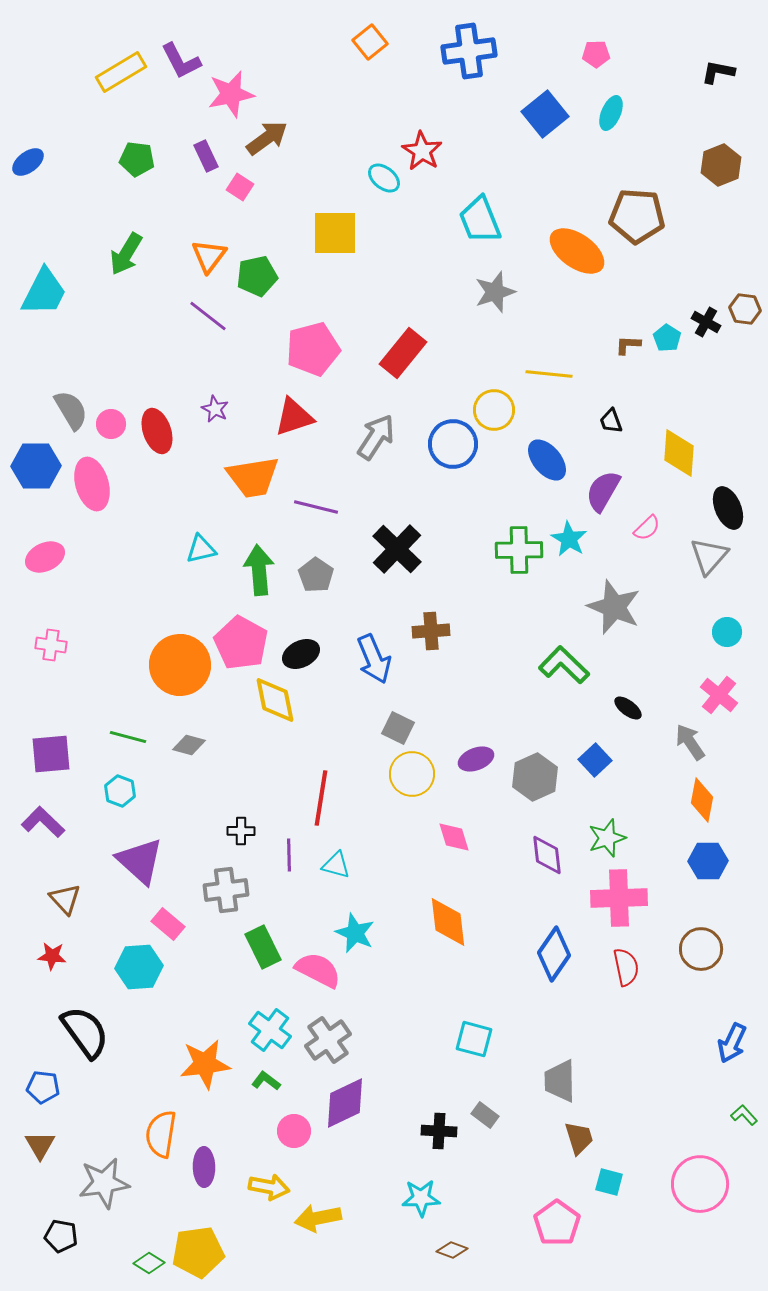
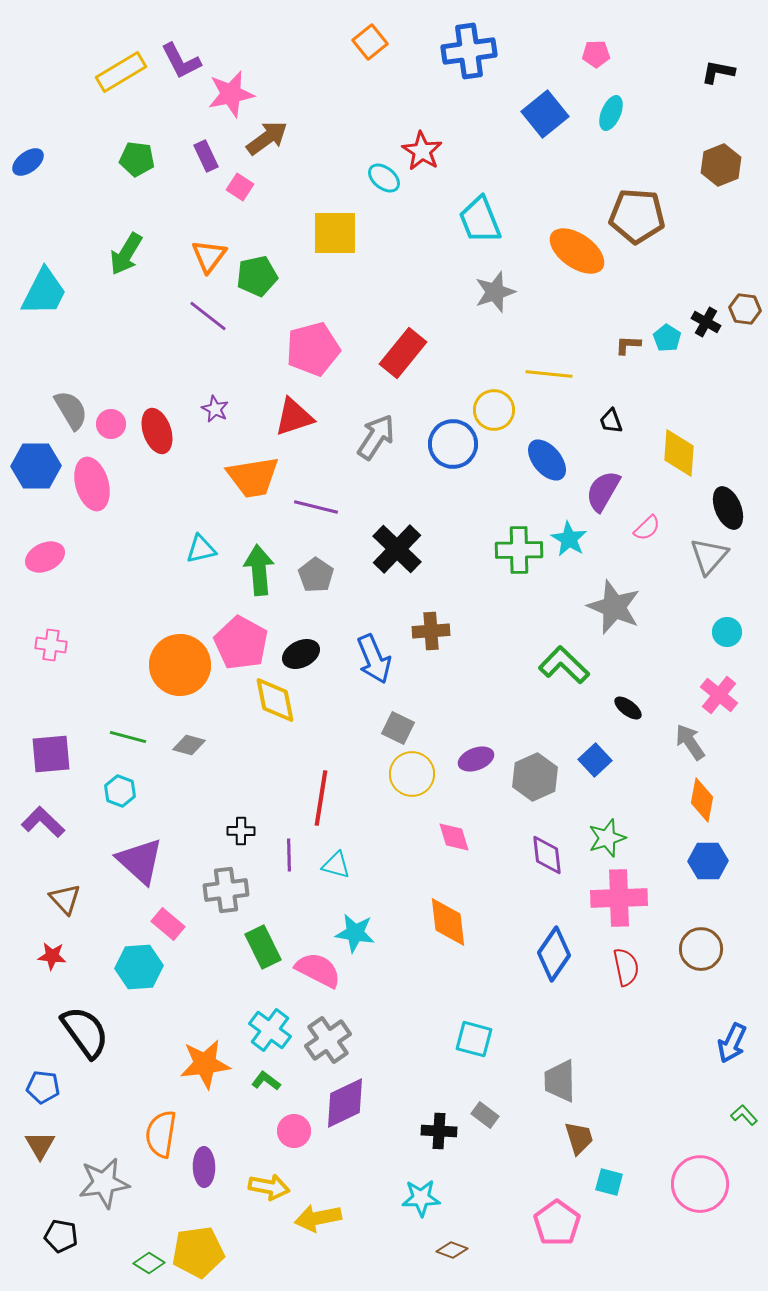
cyan star at (355, 933): rotated 15 degrees counterclockwise
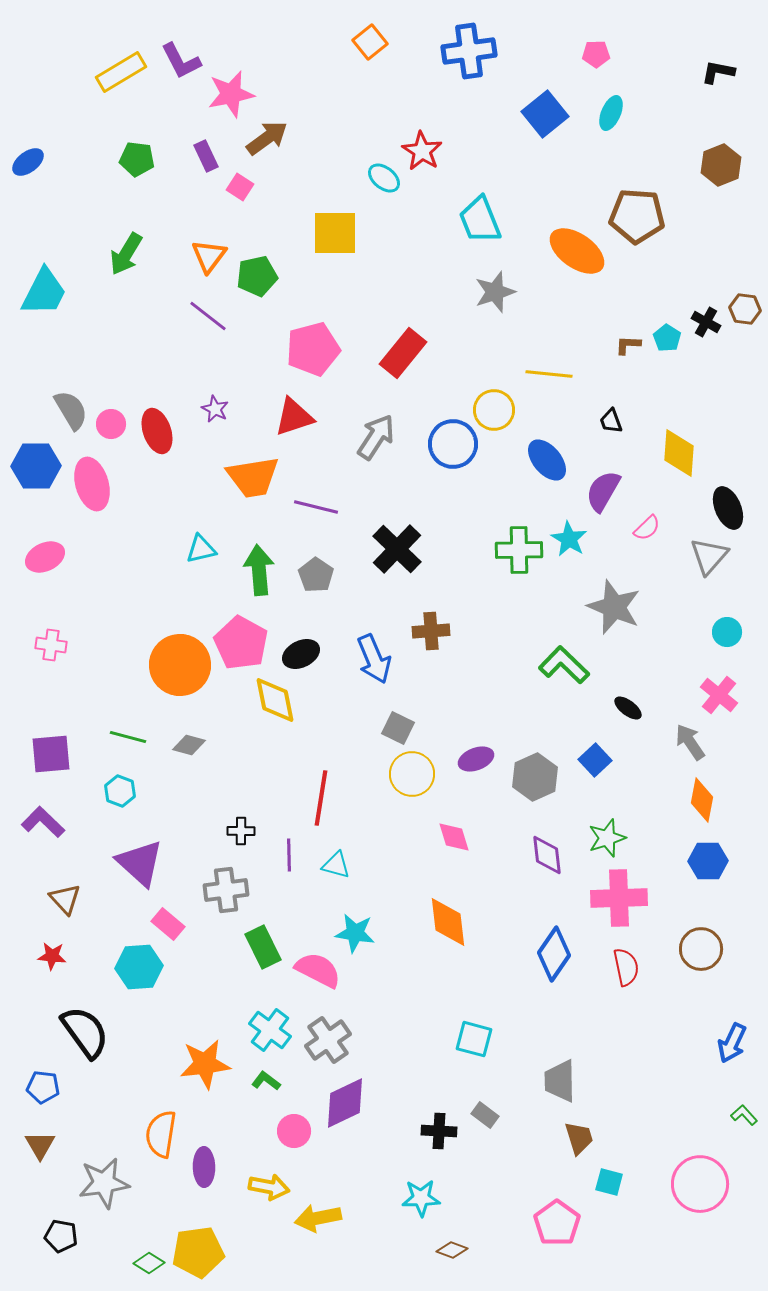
purple triangle at (140, 861): moved 2 px down
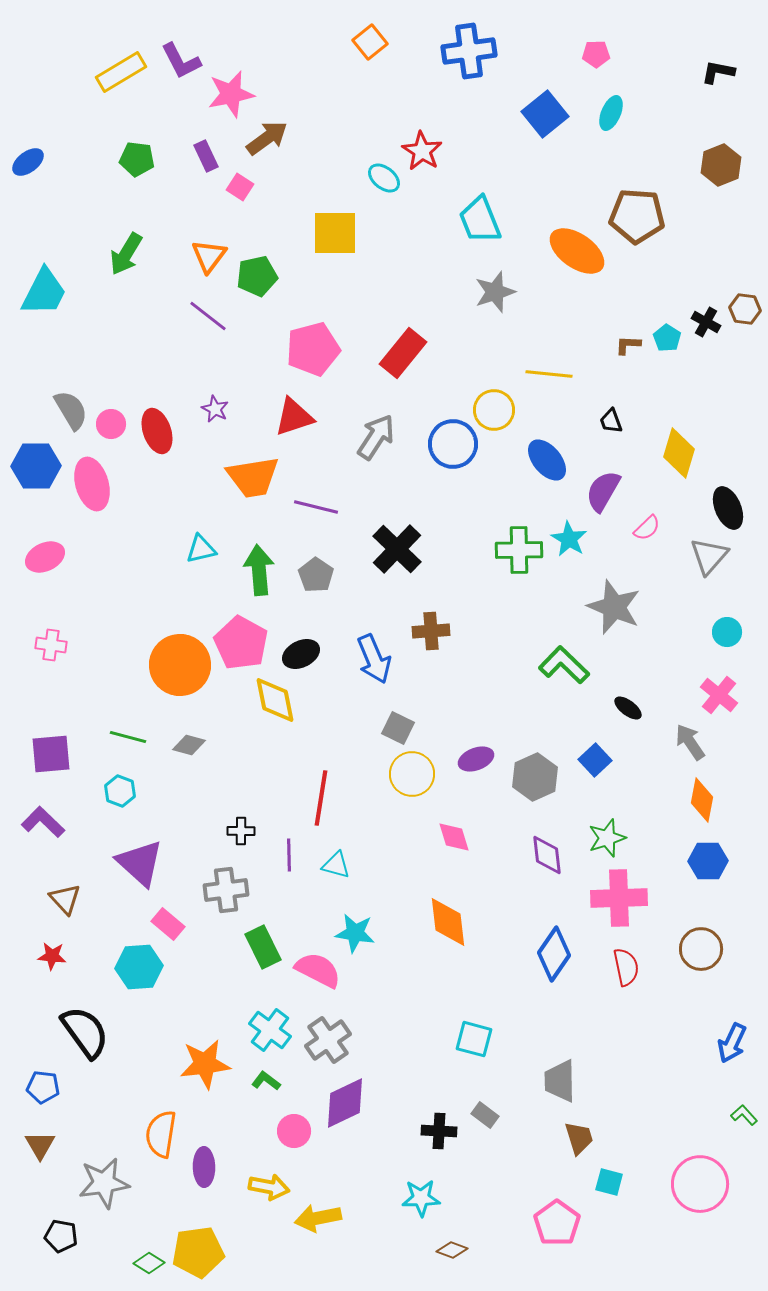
yellow diamond at (679, 453): rotated 12 degrees clockwise
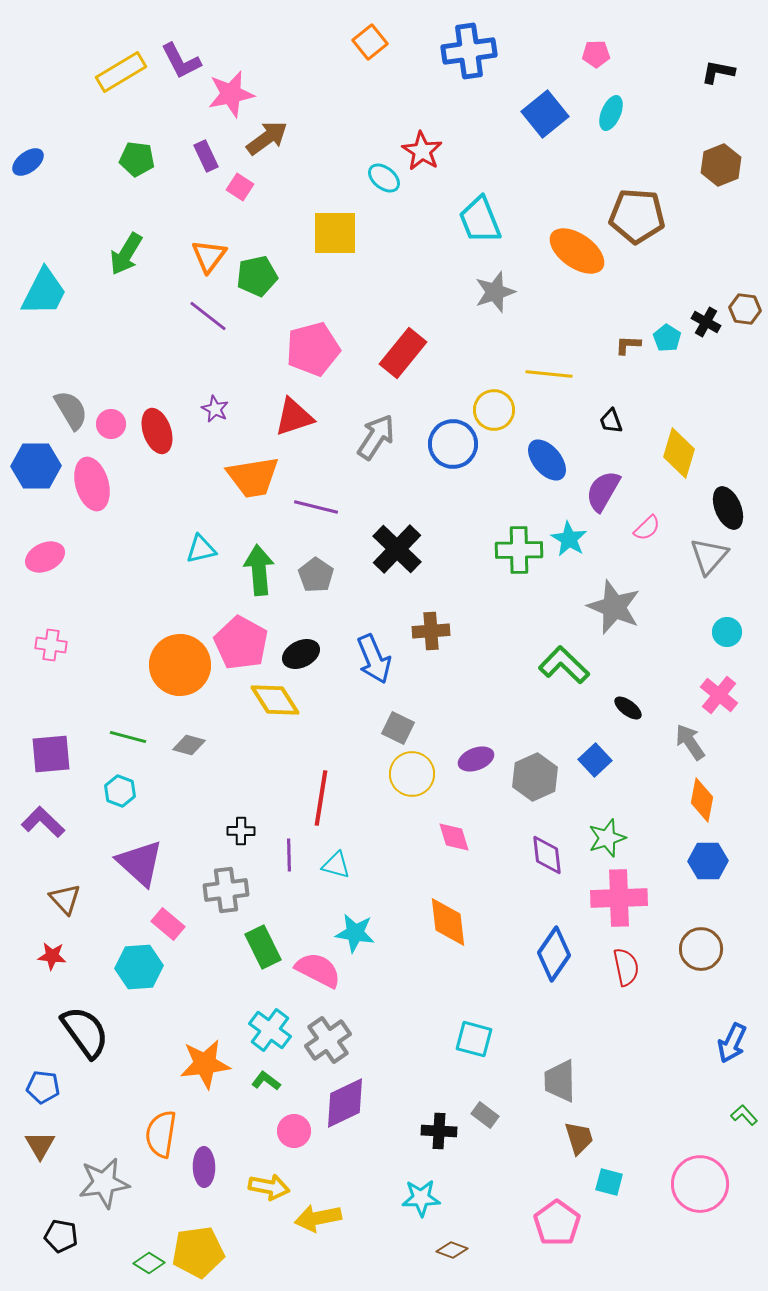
yellow diamond at (275, 700): rotated 21 degrees counterclockwise
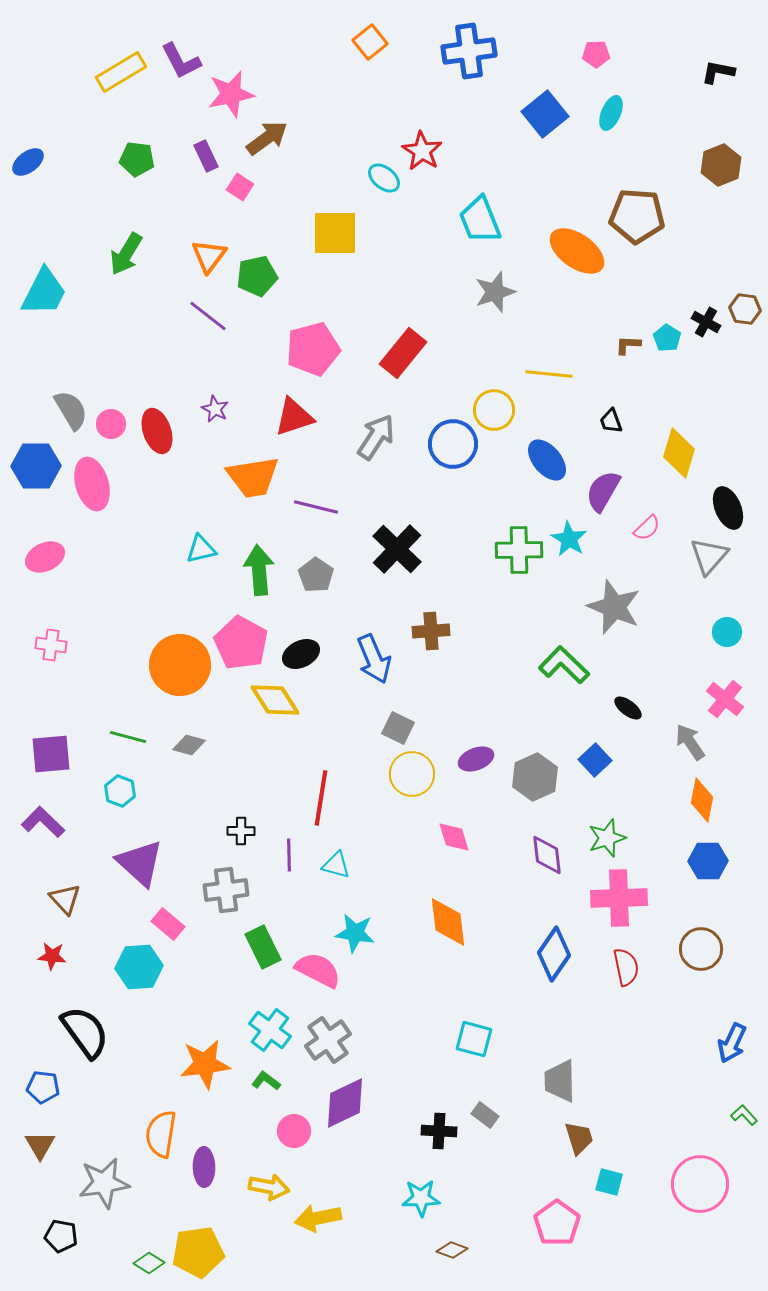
pink cross at (719, 695): moved 6 px right, 4 px down
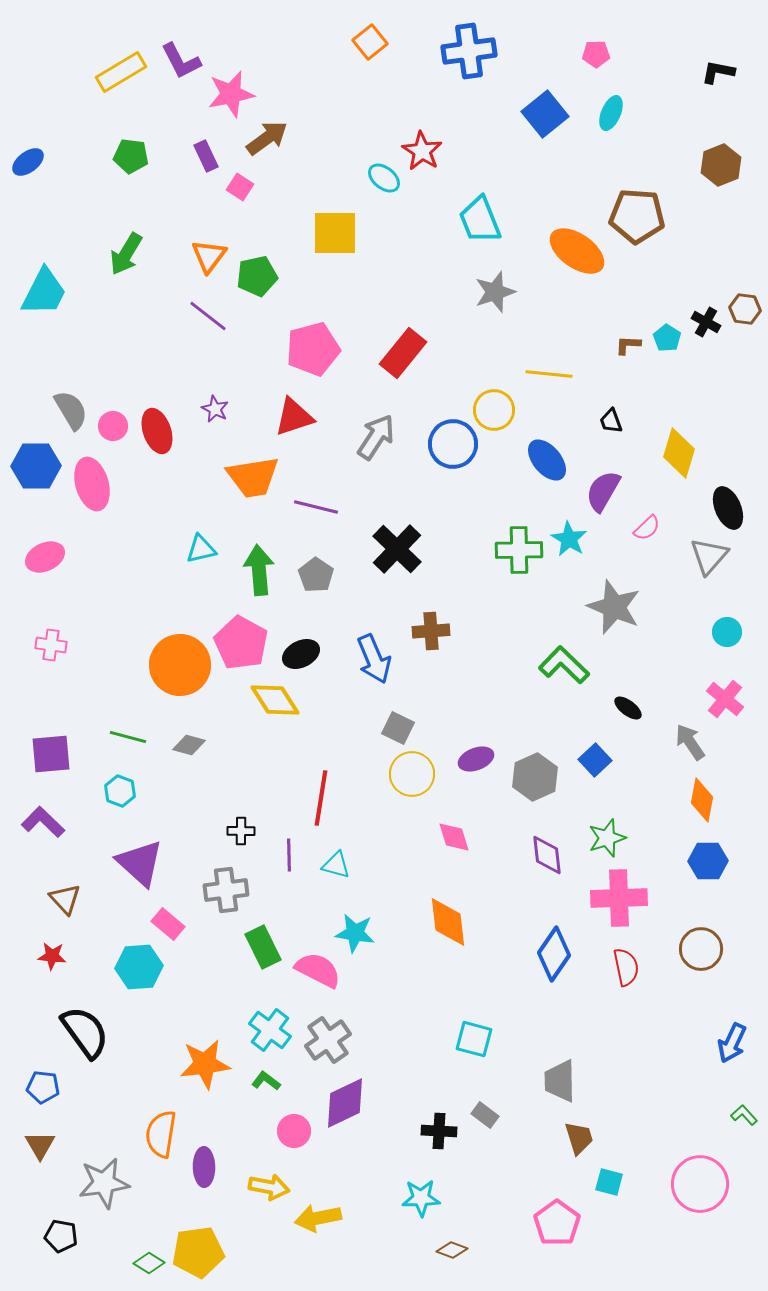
green pentagon at (137, 159): moved 6 px left, 3 px up
pink circle at (111, 424): moved 2 px right, 2 px down
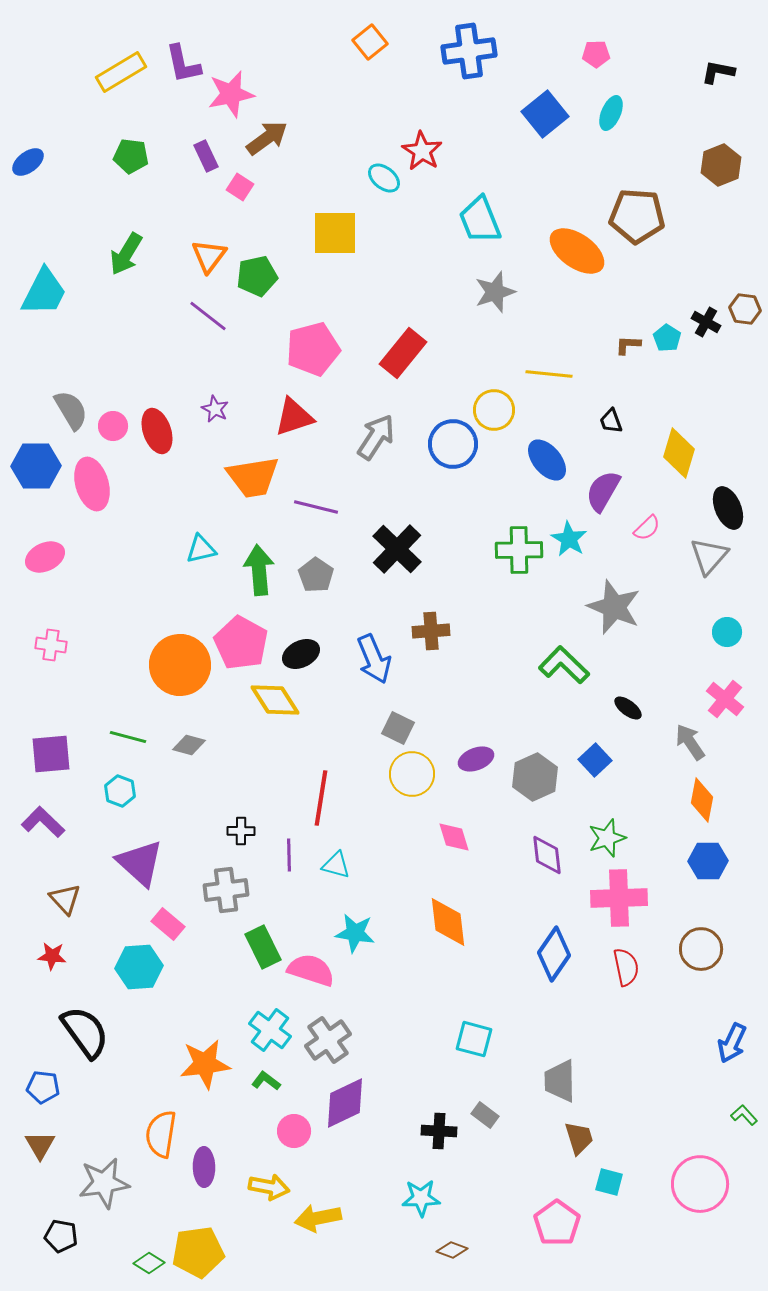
purple L-shape at (181, 61): moved 2 px right, 3 px down; rotated 15 degrees clockwise
pink semicircle at (318, 970): moved 7 px left; rotated 9 degrees counterclockwise
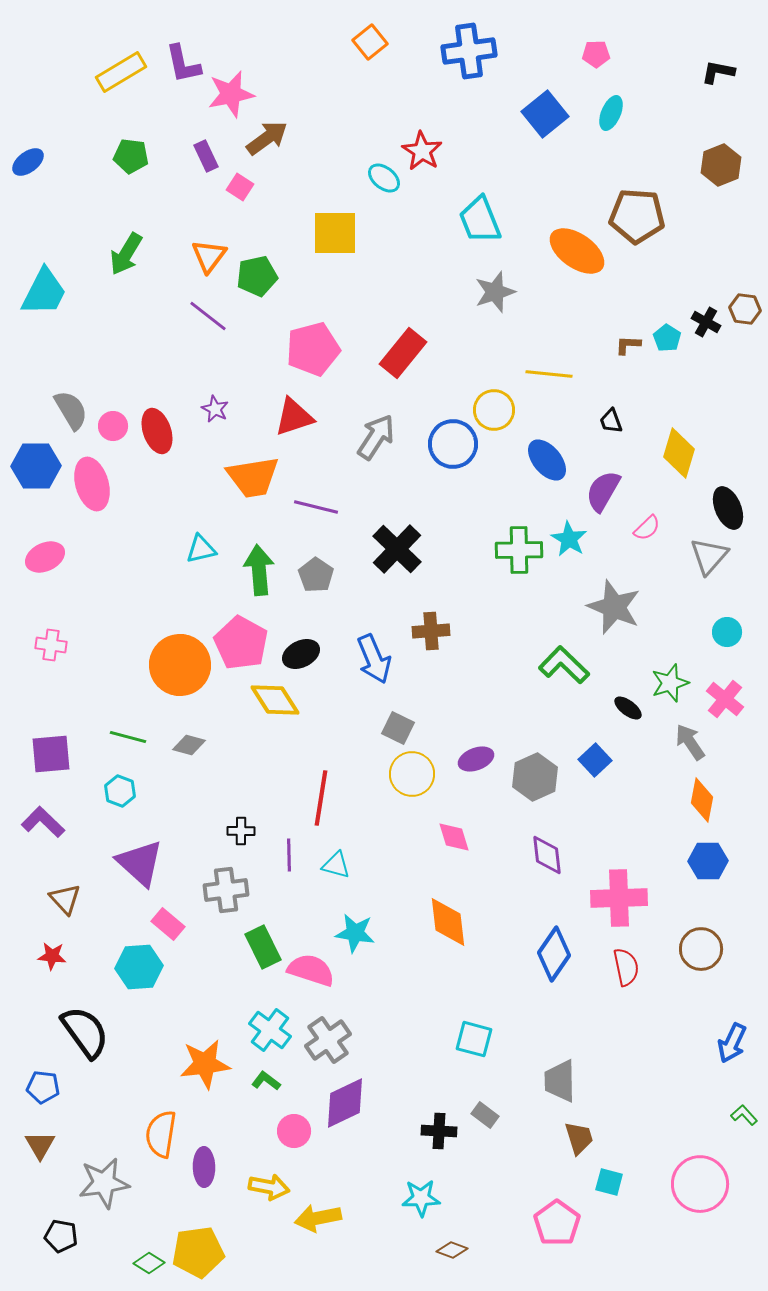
green star at (607, 838): moved 63 px right, 155 px up
